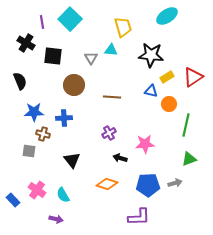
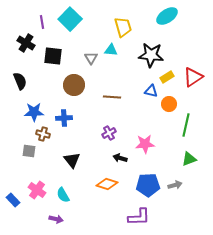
gray arrow: moved 2 px down
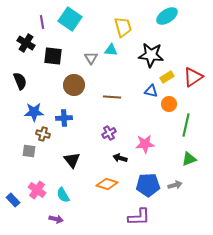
cyan square: rotated 10 degrees counterclockwise
